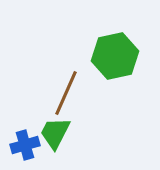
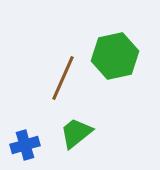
brown line: moved 3 px left, 15 px up
green trapezoid: moved 21 px right; rotated 24 degrees clockwise
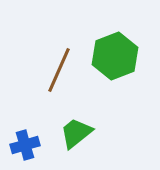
green hexagon: rotated 9 degrees counterclockwise
brown line: moved 4 px left, 8 px up
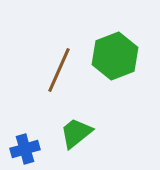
blue cross: moved 4 px down
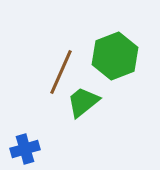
brown line: moved 2 px right, 2 px down
green trapezoid: moved 7 px right, 31 px up
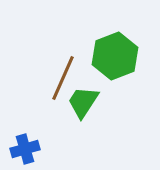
brown line: moved 2 px right, 6 px down
green trapezoid: rotated 18 degrees counterclockwise
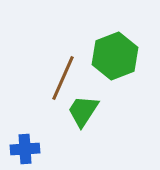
green trapezoid: moved 9 px down
blue cross: rotated 12 degrees clockwise
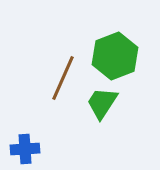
green trapezoid: moved 19 px right, 8 px up
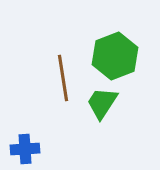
brown line: rotated 33 degrees counterclockwise
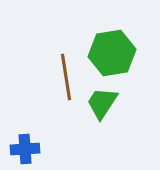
green hexagon: moved 3 px left, 3 px up; rotated 12 degrees clockwise
brown line: moved 3 px right, 1 px up
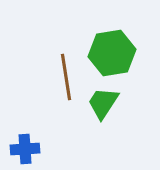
green trapezoid: moved 1 px right
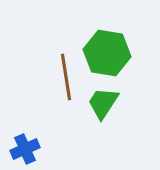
green hexagon: moved 5 px left; rotated 18 degrees clockwise
blue cross: rotated 20 degrees counterclockwise
